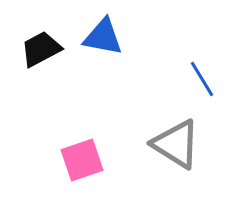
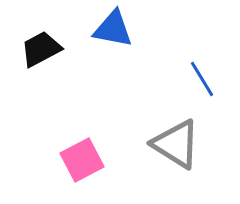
blue triangle: moved 10 px right, 8 px up
pink square: rotated 9 degrees counterclockwise
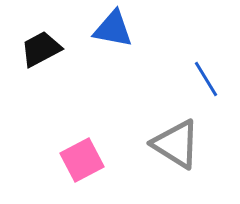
blue line: moved 4 px right
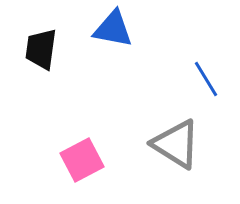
black trapezoid: rotated 54 degrees counterclockwise
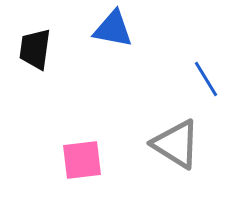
black trapezoid: moved 6 px left
pink square: rotated 21 degrees clockwise
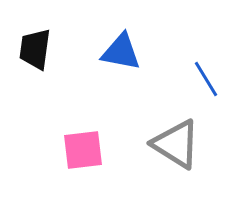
blue triangle: moved 8 px right, 23 px down
pink square: moved 1 px right, 10 px up
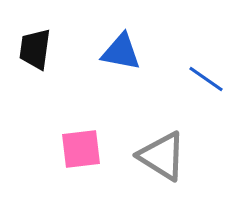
blue line: rotated 24 degrees counterclockwise
gray triangle: moved 14 px left, 12 px down
pink square: moved 2 px left, 1 px up
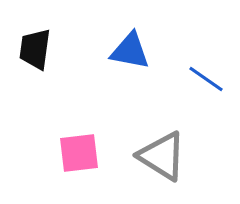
blue triangle: moved 9 px right, 1 px up
pink square: moved 2 px left, 4 px down
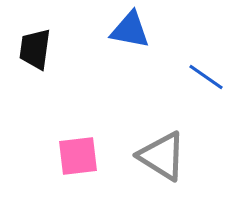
blue triangle: moved 21 px up
blue line: moved 2 px up
pink square: moved 1 px left, 3 px down
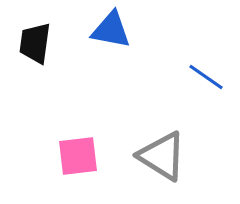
blue triangle: moved 19 px left
black trapezoid: moved 6 px up
